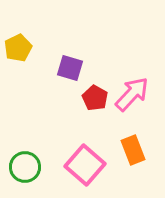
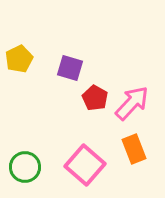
yellow pentagon: moved 1 px right, 11 px down
pink arrow: moved 9 px down
orange rectangle: moved 1 px right, 1 px up
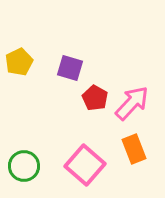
yellow pentagon: moved 3 px down
green circle: moved 1 px left, 1 px up
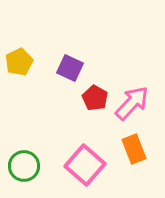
purple square: rotated 8 degrees clockwise
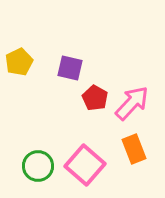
purple square: rotated 12 degrees counterclockwise
green circle: moved 14 px right
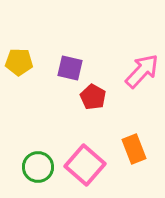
yellow pentagon: rotated 28 degrees clockwise
red pentagon: moved 2 px left, 1 px up
pink arrow: moved 10 px right, 32 px up
green circle: moved 1 px down
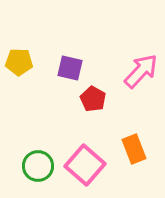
pink arrow: moved 1 px left
red pentagon: moved 2 px down
green circle: moved 1 px up
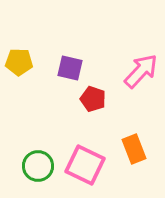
red pentagon: rotated 10 degrees counterclockwise
pink square: rotated 15 degrees counterclockwise
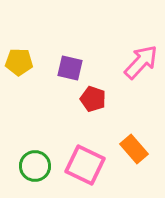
pink arrow: moved 9 px up
orange rectangle: rotated 20 degrees counterclockwise
green circle: moved 3 px left
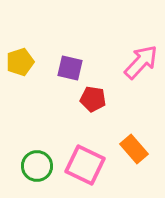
yellow pentagon: moved 1 px right; rotated 20 degrees counterclockwise
red pentagon: rotated 10 degrees counterclockwise
green circle: moved 2 px right
